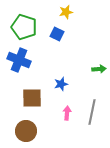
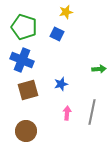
blue cross: moved 3 px right
brown square: moved 4 px left, 8 px up; rotated 15 degrees counterclockwise
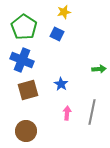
yellow star: moved 2 px left
green pentagon: rotated 15 degrees clockwise
blue star: rotated 24 degrees counterclockwise
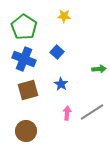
yellow star: moved 4 px down; rotated 16 degrees clockwise
blue square: moved 18 px down; rotated 16 degrees clockwise
blue cross: moved 2 px right, 1 px up
gray line: rotated 45 degrees clockwise
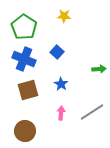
pink arrow: moved 6 px left
brown circle: moved 1 px left
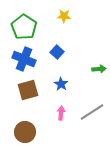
brown circle: moved 1 px down
